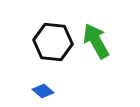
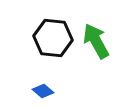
black hexagon: moved 4 px up
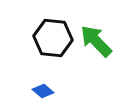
green arrow: rotated 15 degrees counterclockwise
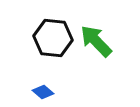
blue diamond: moved 1 px down
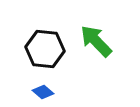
black hexagon: moved 8 px left, 11 px down
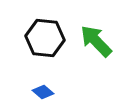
black hexagon: moved 11 px up
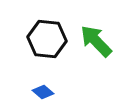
black hexagon: moved 2 px right, 1 px down
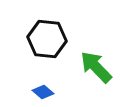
green arrow: moved 26 px down
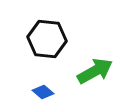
green arrow: moved 1 px left, 4 px down; rotated 105 degrees clockwise
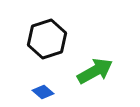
black hexagon: rotated 24 degrees counterclockwise
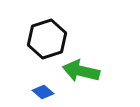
green arrow: moved 14 px left; rotated 138 degrees counterclockwise
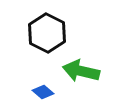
black hexagon: moved 6 px up; rotated 15 degrees counterclockwise
